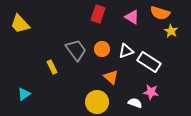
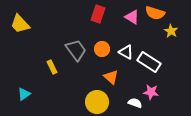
orange semicircle: moved 5 px left
white triangle: moved 1 px down; rotated 49 degrees clockwise
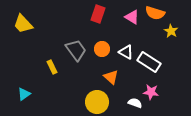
yellow trapezoid: moved 3 px right
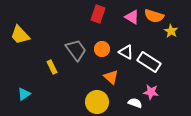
orange semicircle: moved 1 px left, 3 px down
yellow trapezoid: moved 3 px left, 11 px down
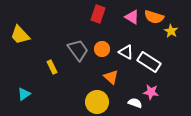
orange semicircle: moved 1 px down
gray trapezoid: moved 2 px right
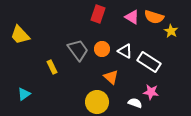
white triangle: moved 1 px left, 1 px up
